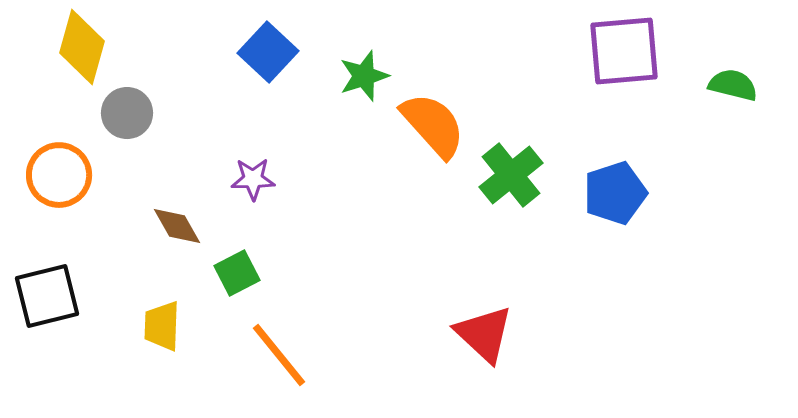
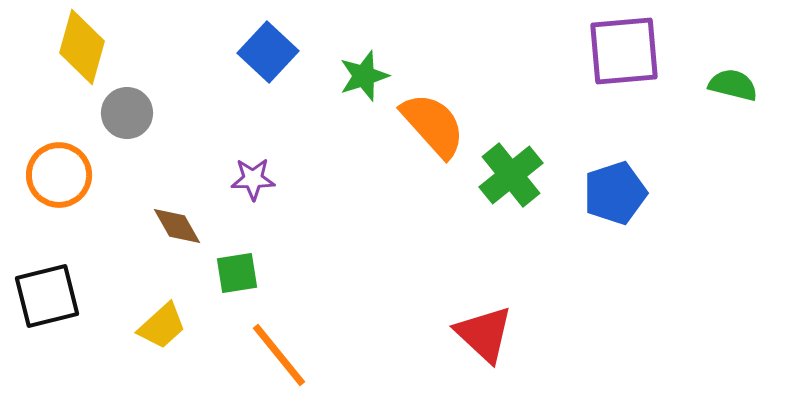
green square: rotated 18 degrees clockwise
yellow trapezoid: rotated 134 degrees counterclockwise
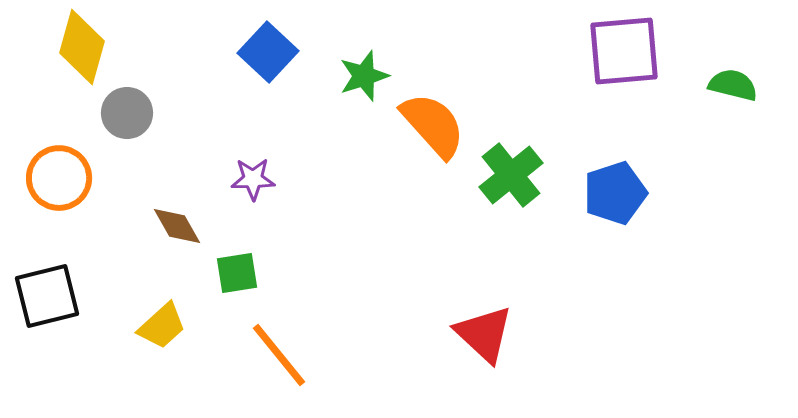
orange circle: moved 3 px down
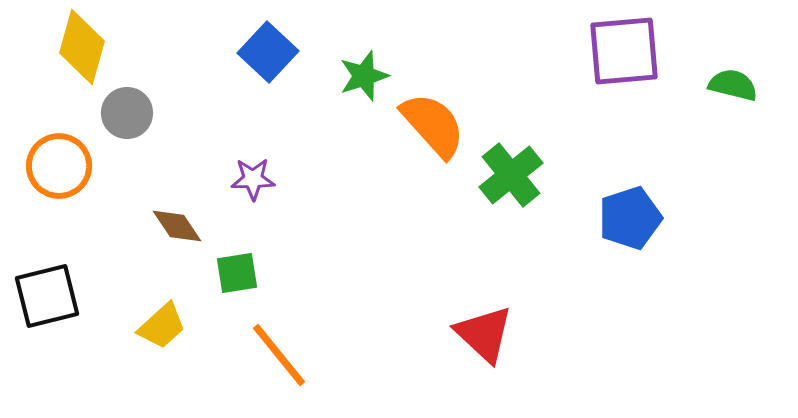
orange circle: moved 12 px up
blue pentagon: moved 15 px right, 25 px down
brown diamond: rotated 4 degrees counterclockwise
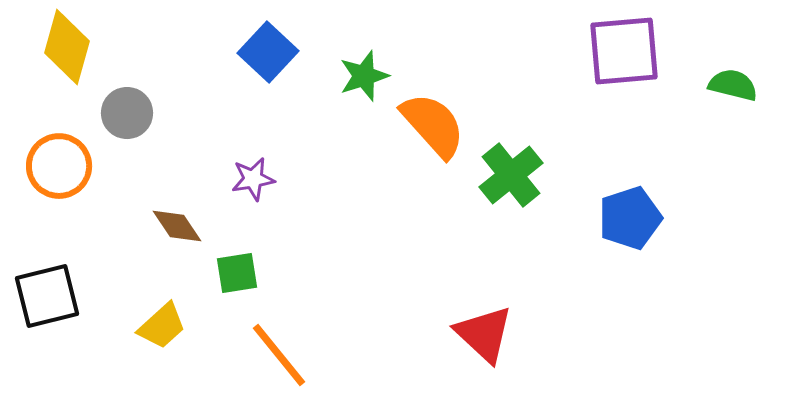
yellow diamond: moved 15 px left
purple star: rotated 9 degrees counterclockwise
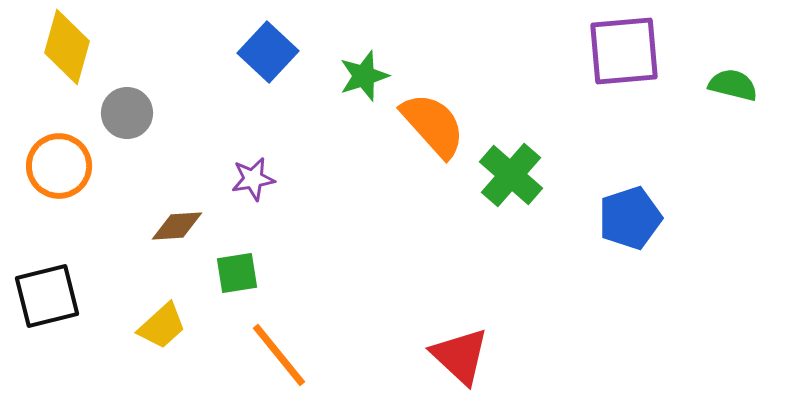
green cross: rotated 10 degrees counterclockwise
brown diamond: rotated 60 degrees counterclockwise
red triangle: moved 24 px left, 22 px down
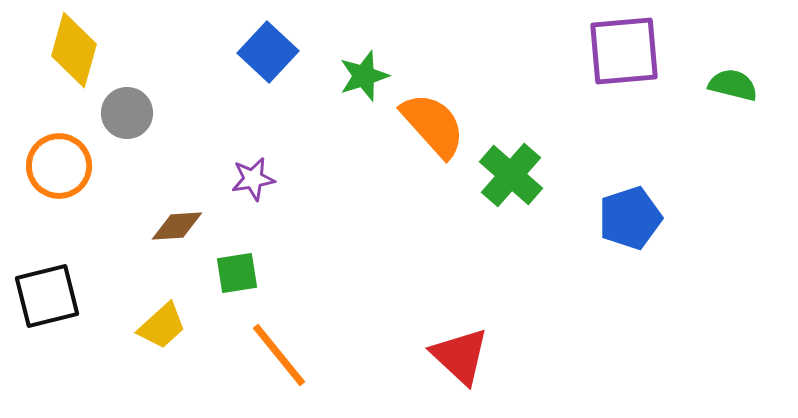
yellow diamond: moved 7 px right, 3 px down
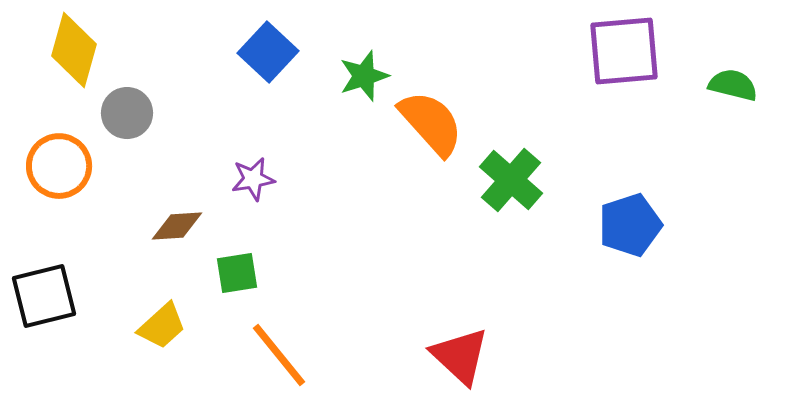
orange semicircle: moved 2 px left, 2 px up
green cross: moved 5 px down
blue pentagon: moved 7 px down
black square: moved 3 px left
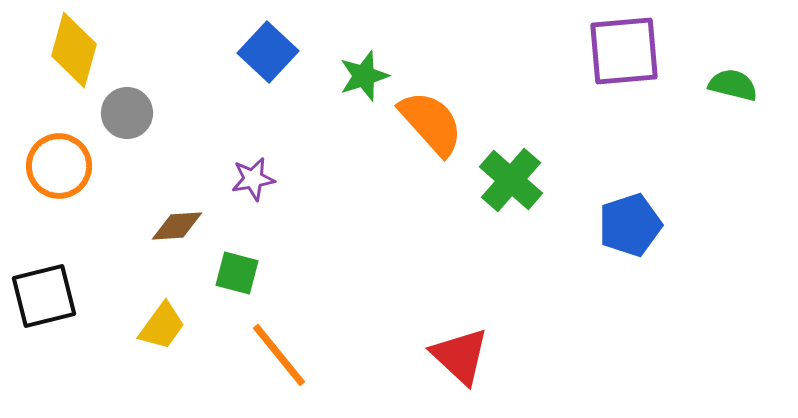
green square: rotated 24 degrees clockwise
yellow trapezoid: rotated 12 degrees counterclockwise
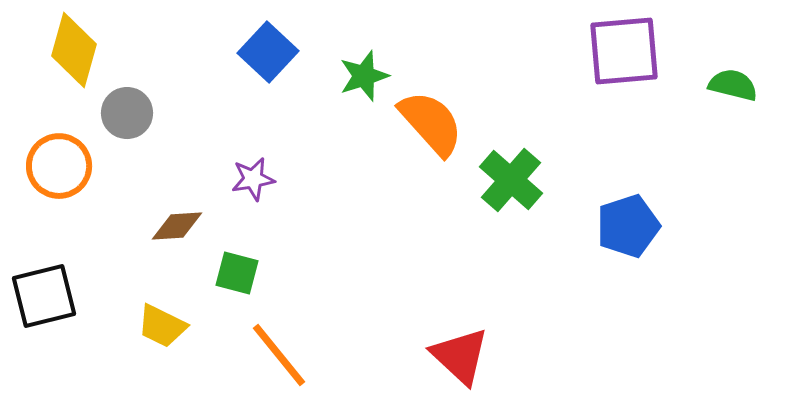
blue pentagon: moved 2 px left, 1 px down
yellow trapezoid: rotated 80 degrees clockwise
